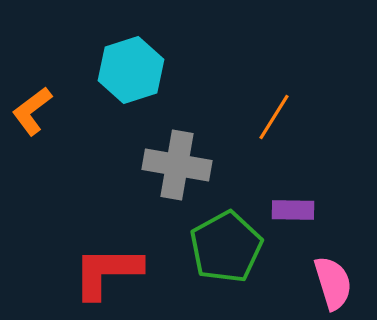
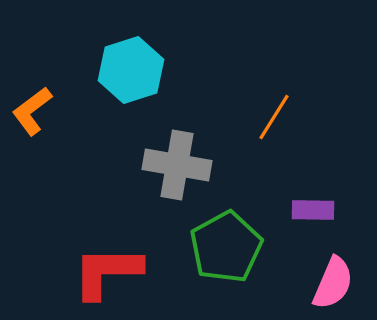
purple rectangle: moved 20 px right
pink semicircle: rotated 40 degrees clockwise
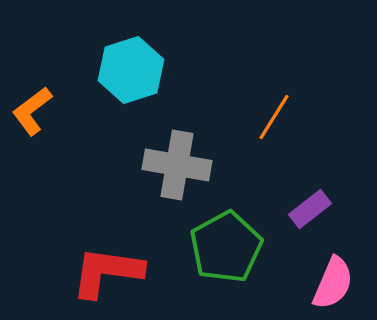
purple rectangle: moved 3 px left, 1 px up; rotated 39 degrees counterclockwise
red L-shape: rotated 8 degrees clockwise
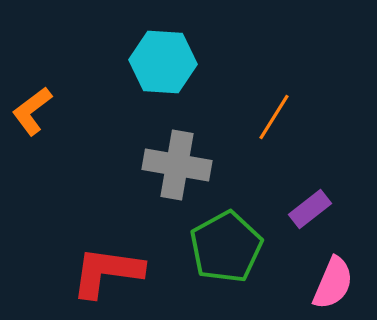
cyan hexagon: moved 32 px right, 8 px up; rotated 22 degrees clockwise
